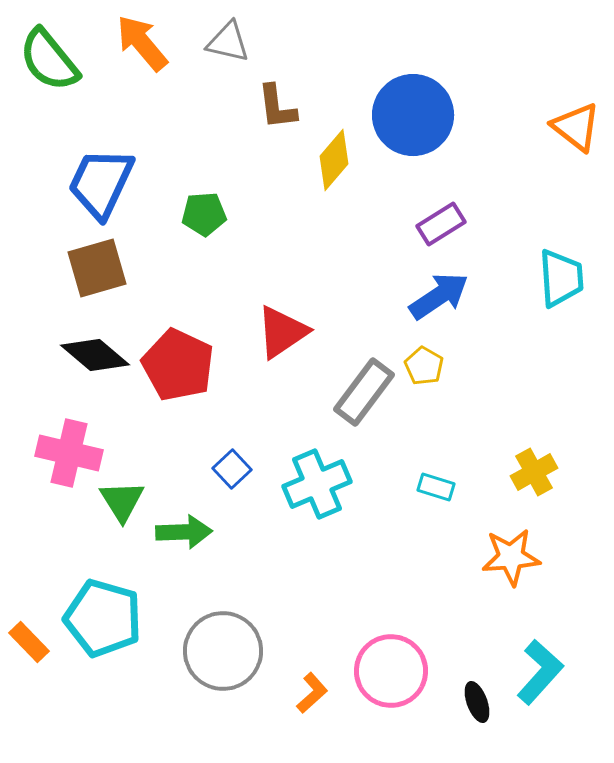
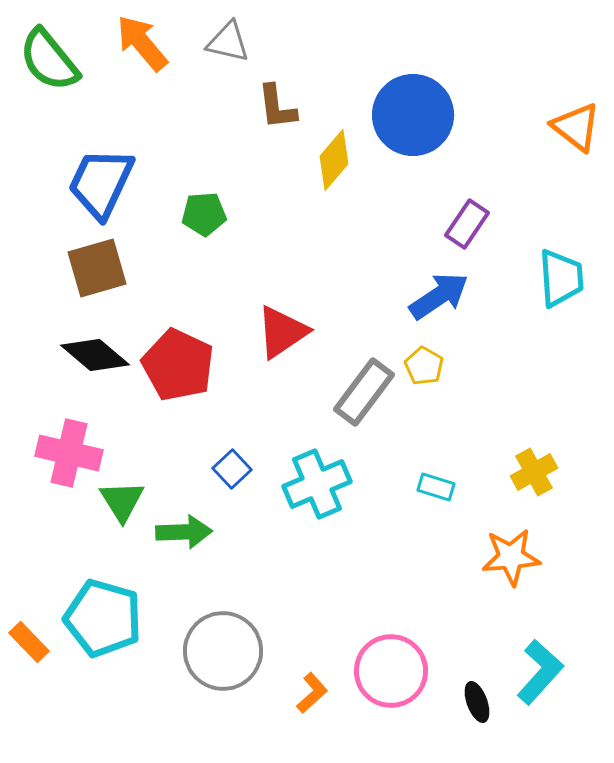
purple rectangle: moved 26 px right; rotated 24 degrees counterclockwise
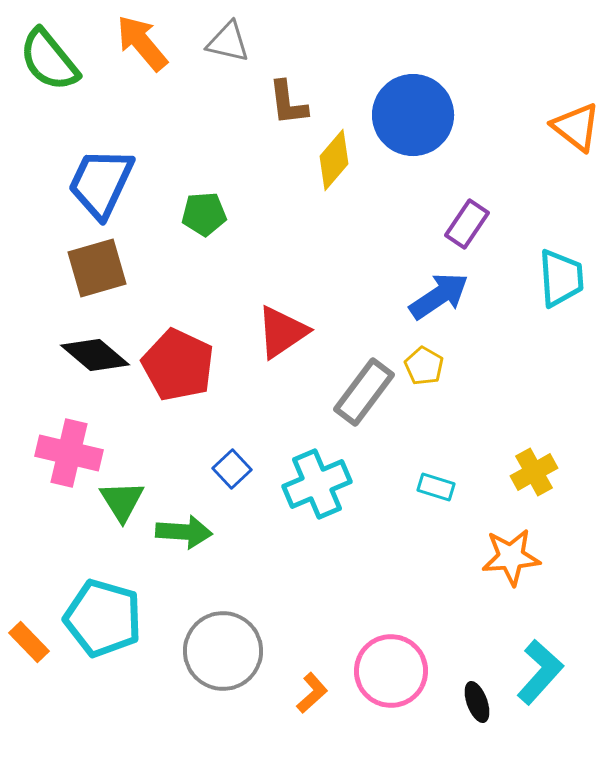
brown L-shape: moved 11 px right, 4 px up
green arrow: rotated 6 degrees clockwise
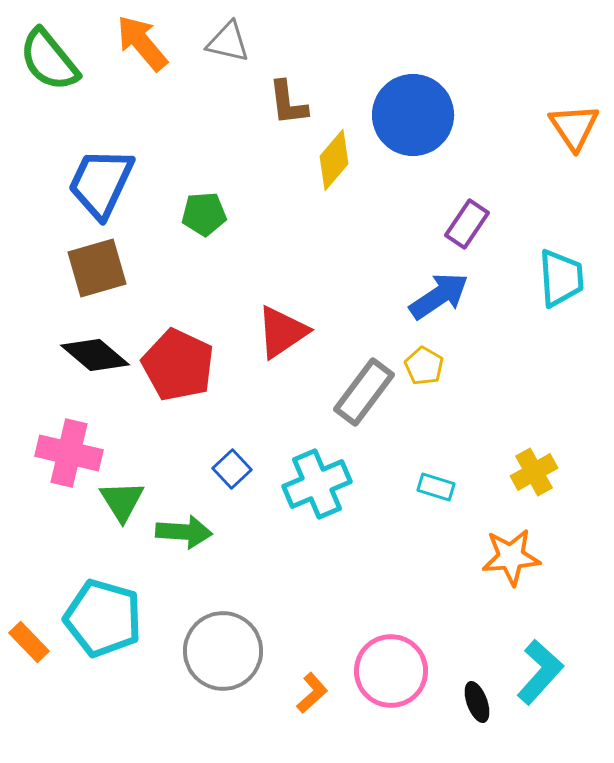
orange triangle: moved 2 px left; rotated 18 degrees clockwise
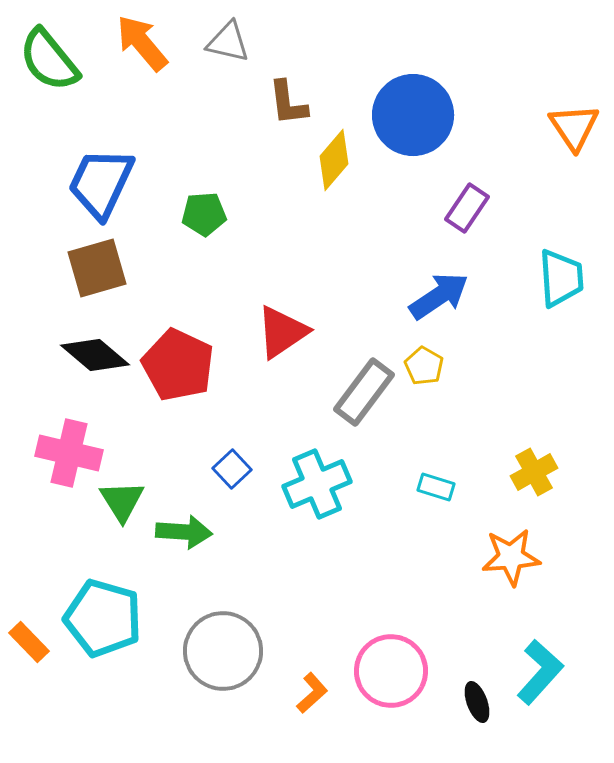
purple rectangle: moved 16 px up
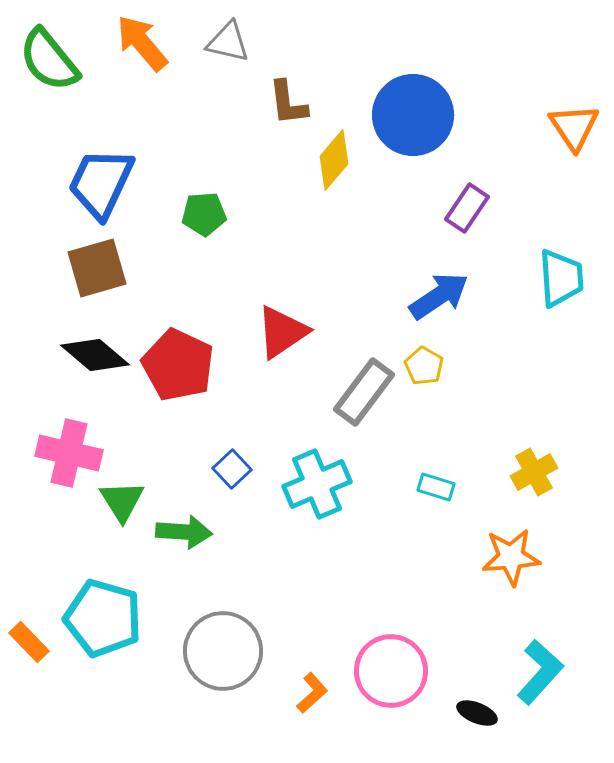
black ellipse: moved 11 px down; rotated 48 degrees counterclockwise
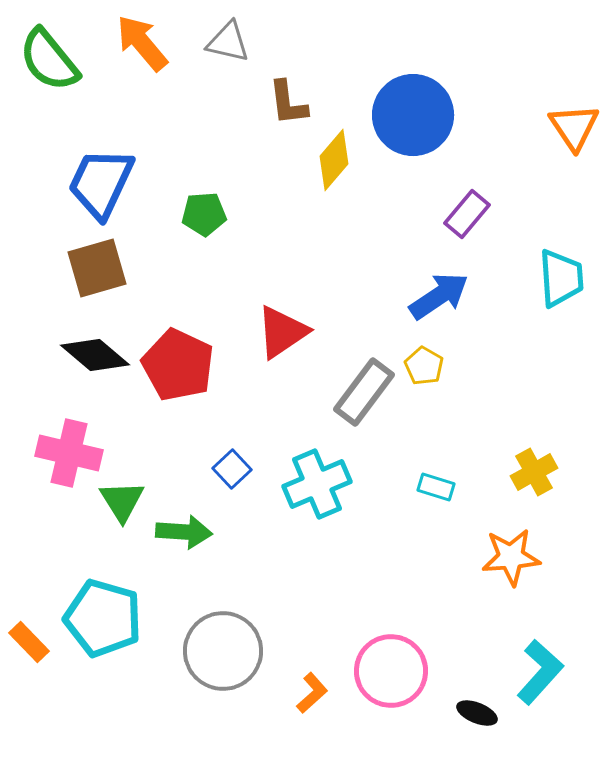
purple rectangle: moved 6 px down; rotated 6 degrees clockwise
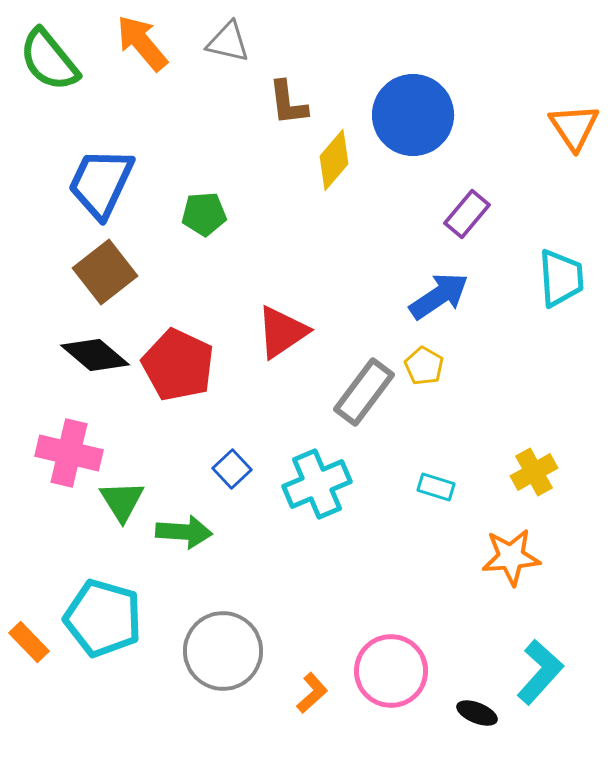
brown square: moved 8 px right, 4 px down; rotated 22 degrees counterclockwise
